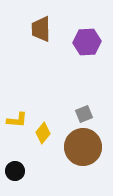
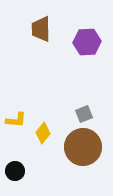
yellow L-shape: moved 1 px left
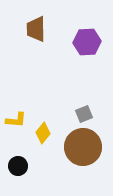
brown trapezoid: moved 5 px left
black circle: moved 3 px right, 5 px up
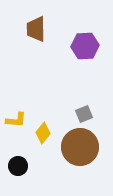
purple hexagon: moved 2 px left, 4 px down
brown circle: moved 3 px left
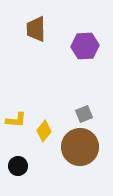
yellow diamond: moved 1 px right, 2 px up
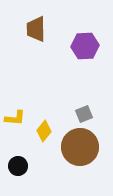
yellow L-shape: moved 1 px left, 2 px up
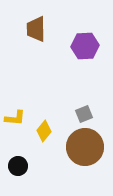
brown circle: moved 5 px right
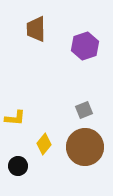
purple hexagon: rotated 16 degrees counterclockwise
gray square: moved 4 px up
yellow diamond: moved 13 px down
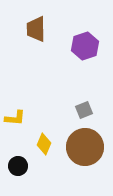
yellow diamond: rotated 15 degrees counterclockwise
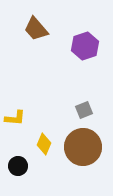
brown trapezoid: rotated 40 degrees counterclockwise
brown circle: moved 2 px left
